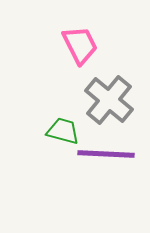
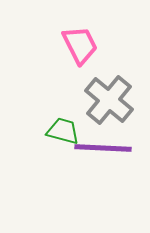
purple line: moved 3 px left, 6 px up
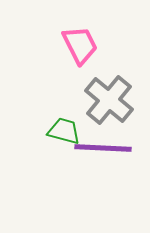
green trapezoid: moved 1 px right
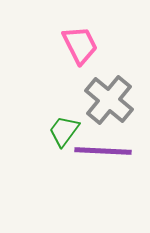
green trapezoid: rotated 68 degrees counterclockwise
purple line: moved 3 px down
